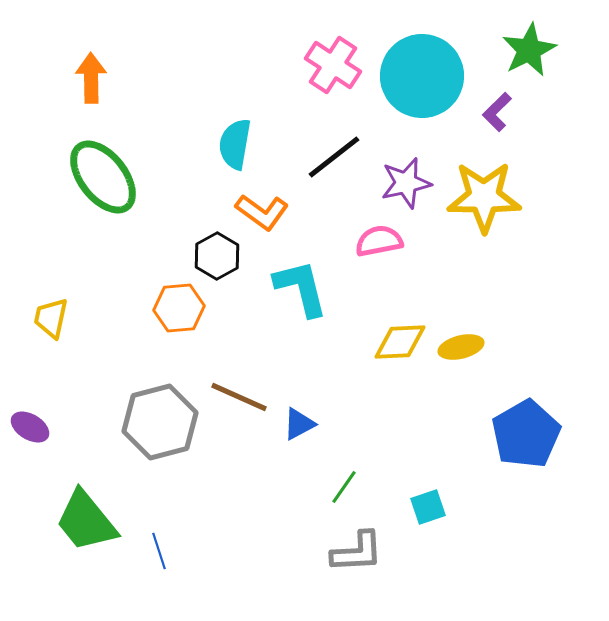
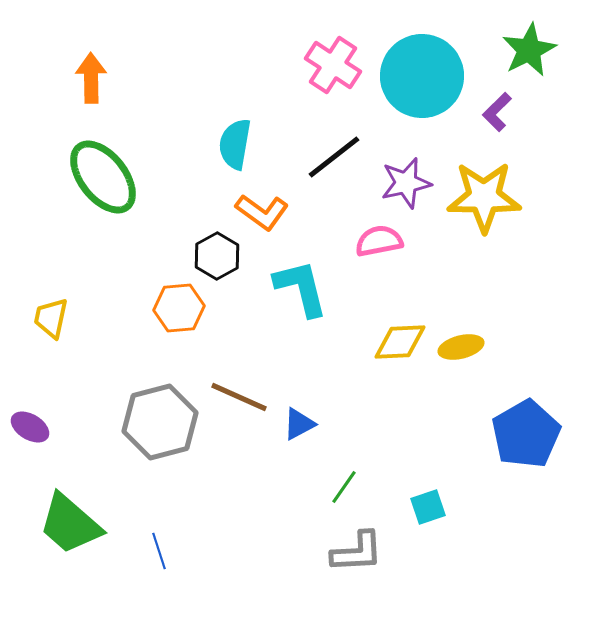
green trapezoid: moved 16 px left, 3 px down; rotated 10 degrees counterclockwise
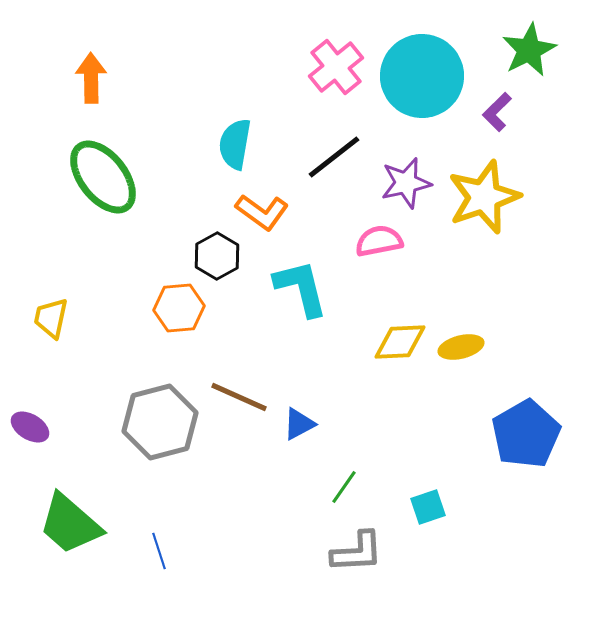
pink cross: moved 3 px right, 2 px down; rotated 18 degrees clockwise
yellow star: rotated 20 degrees counterclockwise
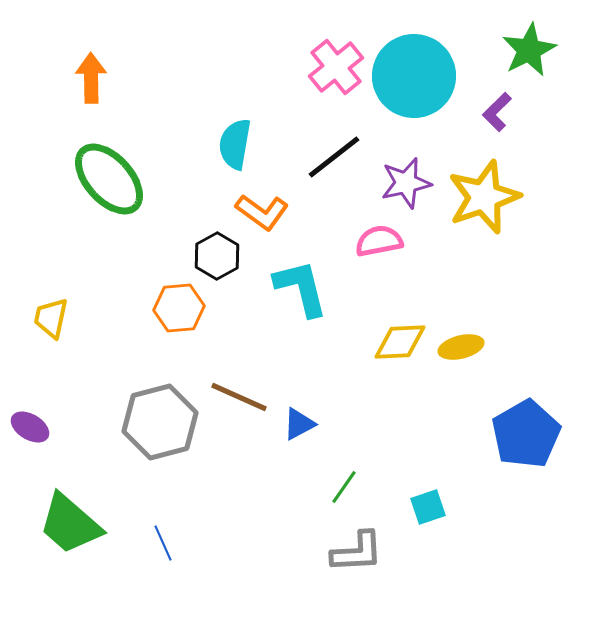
cyan circle: moved 8 px left
green ellipse: moved 6 px right, 2 px down; rotated 4 degrees counterclockwise
blue line: moved 4 px right, 8 px up; rotated 6 degrees counterclockwise
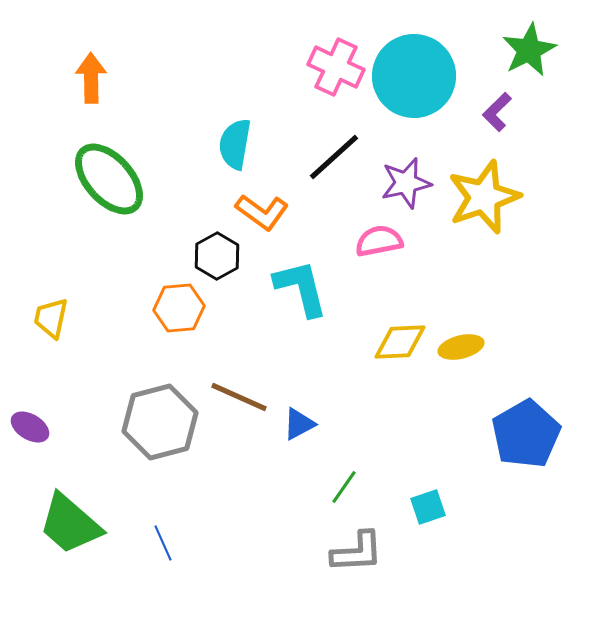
pink cross: rotated 26 degrees counterclockwise
black line: rotated 4 degrees counterclockwise
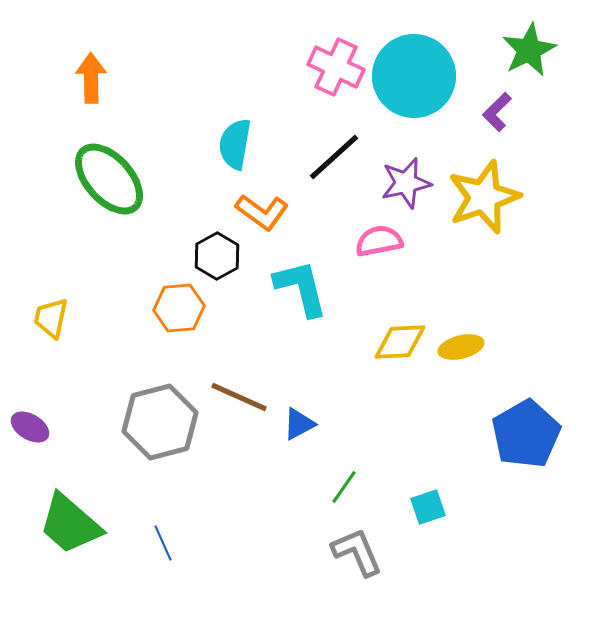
gray L-shape: rotated 110 degrees counterclockwise
